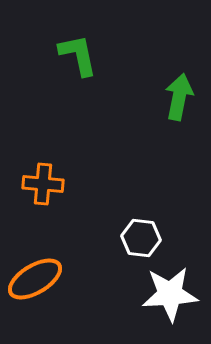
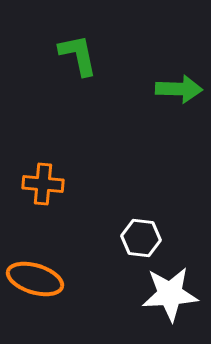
green arrow: moved 8 px up; rotated 81 degrees clockwise
orange ellipse: rotated 48 degrees clockwise
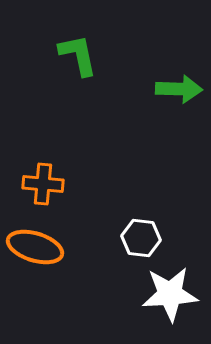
orange ellipse: moved 32 px up
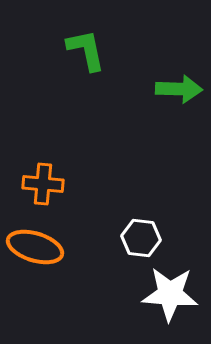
green L-shape: moved 8 px right, 5 px up
white star: rotated 8 degrees clockwise
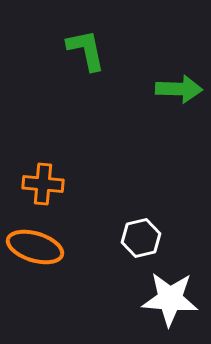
white hexagon: rotated 21 degrees counterclockwise
white star: moved 5 px down
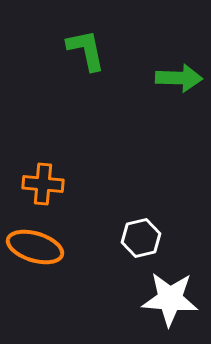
green arrow: moved 11 px up
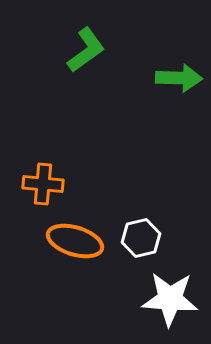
green L-shape: rotated 66 degrees clockwise
orange ellipse: moved 40 px right, 6 px up
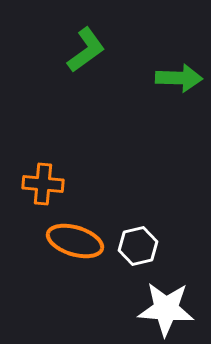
white hexagon: moved 3 px left, 8 px down
white star: moved 4 px left, 10 px down
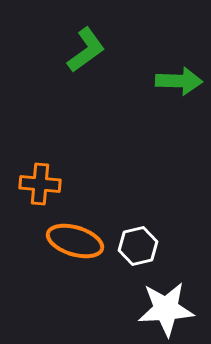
green arrow: moved 3 px down
orange cross: moved 3 px left
white star: rotated 8 degrees counterclockwise
